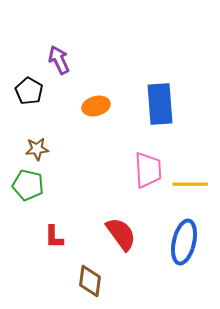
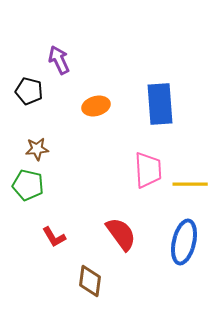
black pentagon: rotated 16 degrees counterclockwise
red L-shape: rotated 30 degrees counterclockwise
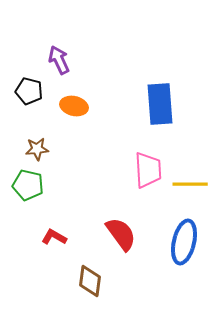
orange ellipse: moved 22 px left; rotated 28 degrees clockwise
red L-shape: rotated 150 degrees clockwise
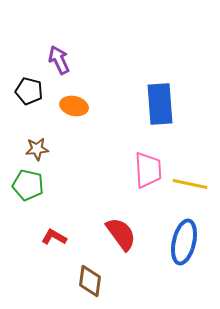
yellow line: rotated 12 degrees clockwise
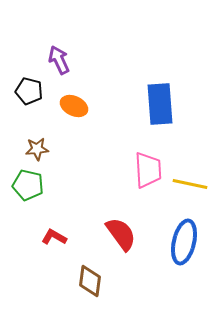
orange ellipse: rotated 12 degrees clockwise
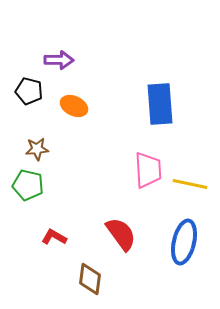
purple arrow: rotated 116 degrees clockwise
brown diamond: moved 2 px up
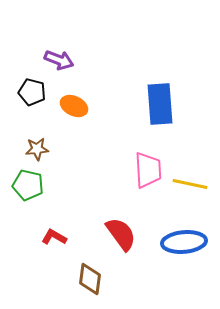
purple arrow: rotated 20 degrees clockwise
black pentagon: moved 3 px right, 1 px down
blue ellipse: rotated 72 degrees clockwise
